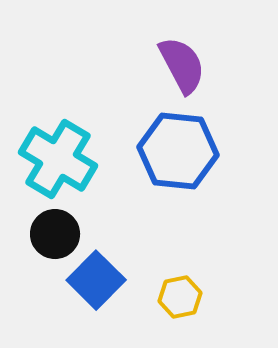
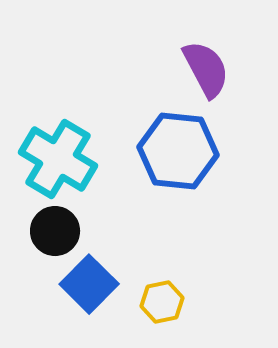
purple semicircle: moved 24 px right, 4 px down
black circle: moved 3 px up
blue square: moved 7 px left, 4 px down
yellow hexagon: moved 18 px left, 5 px down
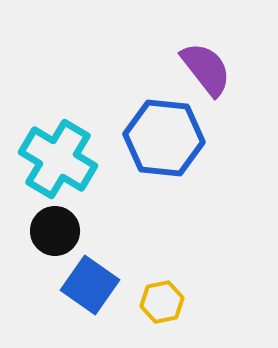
purple semicircle: rotated 10 degrees counterclockwise
blue hexagon: moved 14 px left, 13 px up
blue square: moved 1 px right, 1 px down; rotated 10 degrees counterclockwise
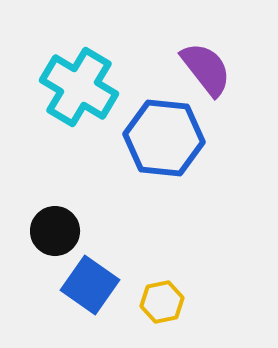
cyan cross: moved 21 px right, 72 px up
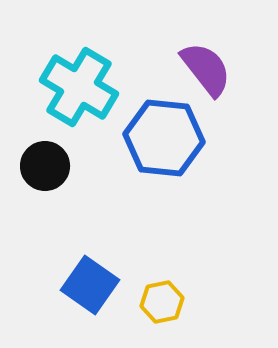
black circle: moved 10 px left, 65 px up
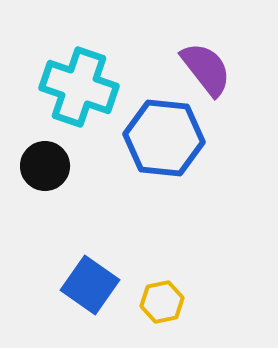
cyan cross: rotated 12 degrees counterclockwise
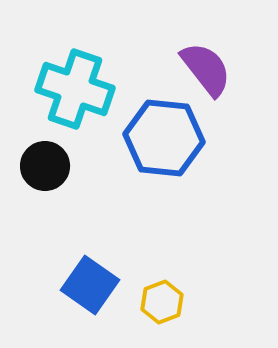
cyan cross: moved 4 px left, 2 px down
yellow hexagon: rotated 9 degrees counterclockwise
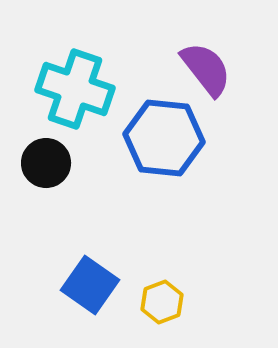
black circle: moved 1 px right, 3 px up
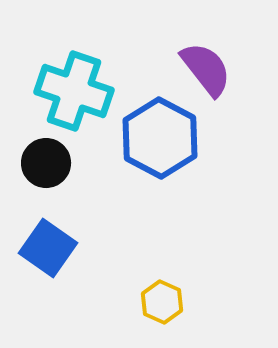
cyan cross: moved 1 px left, 2 px down
blue hexagon: moved 4 px left; rotated 22 degrees clockwise
blue square: moved 42 px left, 37 px up
yellow hexagon: rotated 15 degrees counterclockwise
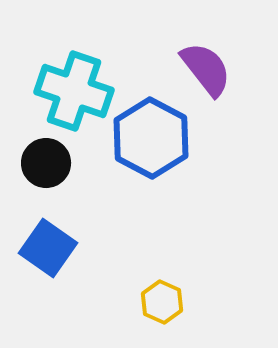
blue hexagon: moved 9 px left
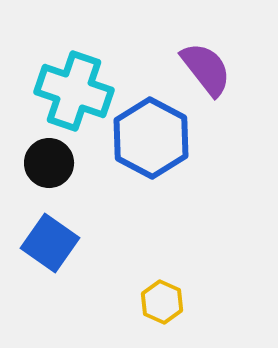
black circle: moved 3 px right
blue square: moved 2 px right, 5 px up
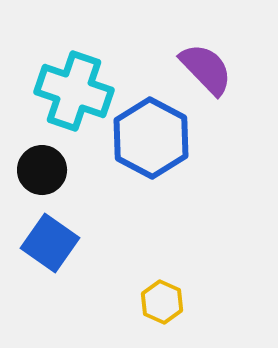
purple semicircle: rotated 6 degrees counterclockwise
black circle: moved 7 px left, 7 px down
